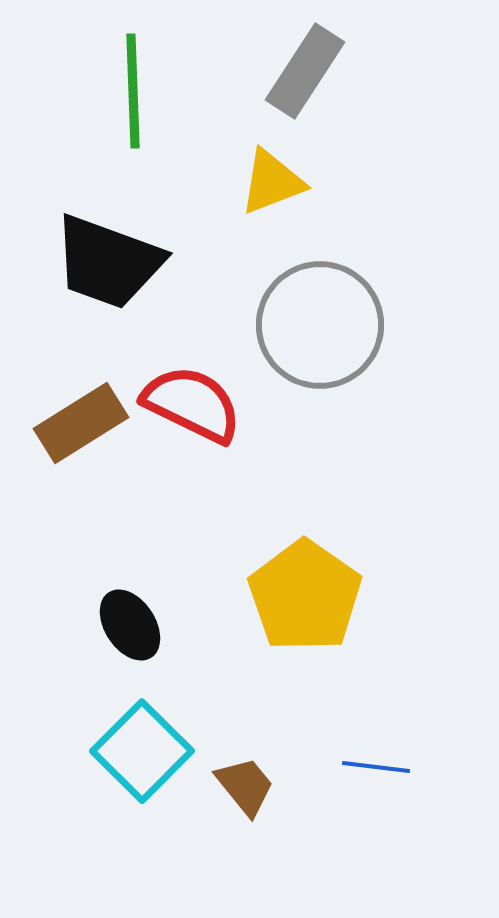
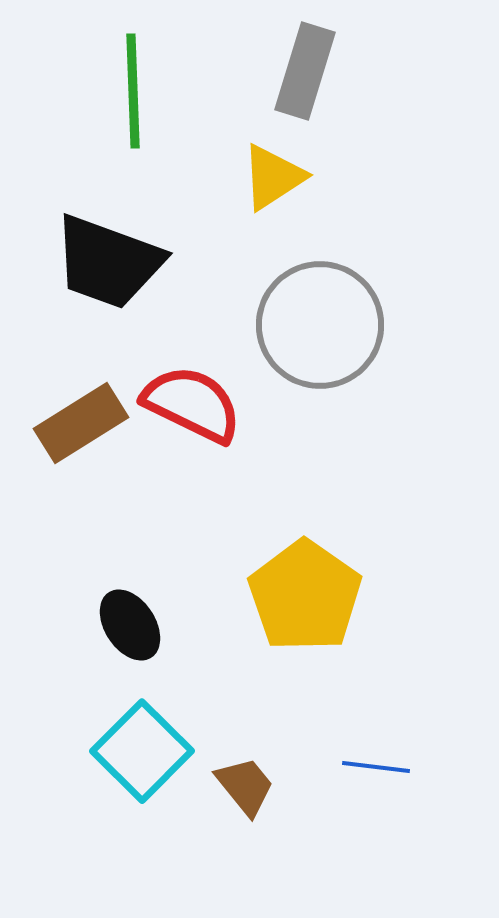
gray rectangle: rotated 16 degrees counterclockwise
yellow triangle: moved 1 px right, 5 px up; rotated 12 degrees counterclockwise
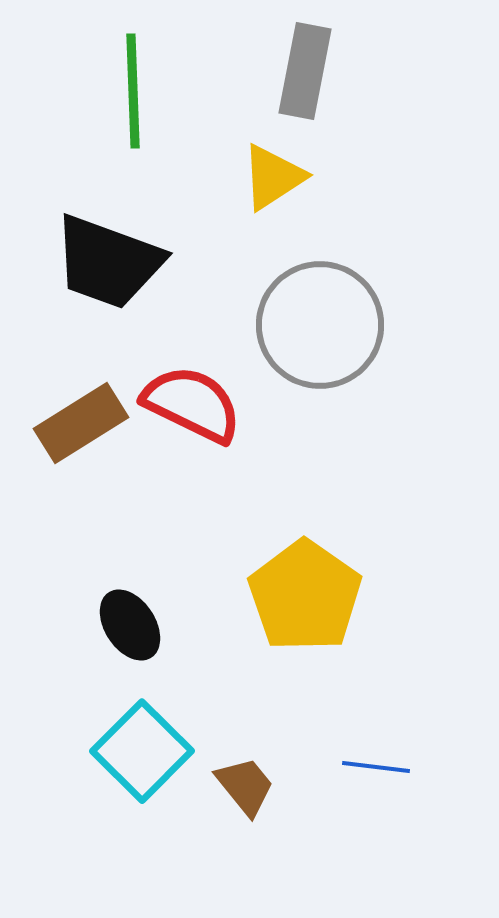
gray rectangle: rotated 6 degrees counterclockwise
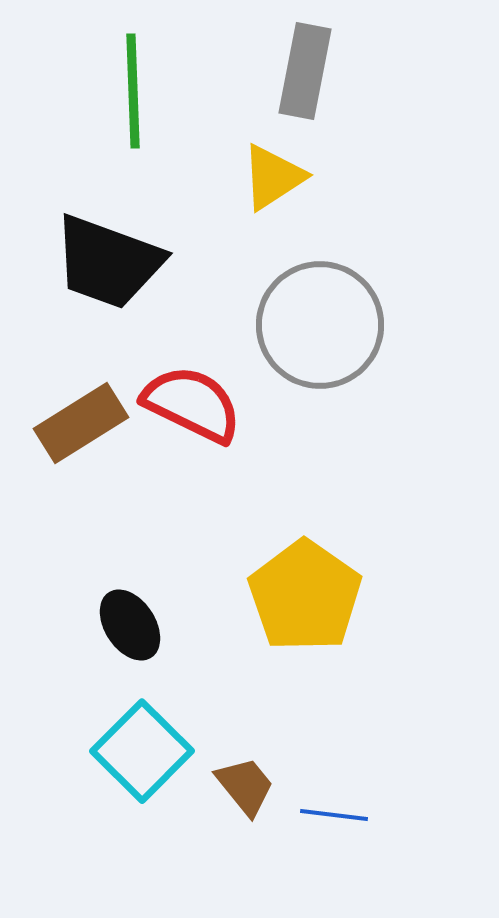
blue line: moved 42 px left, 48 px down
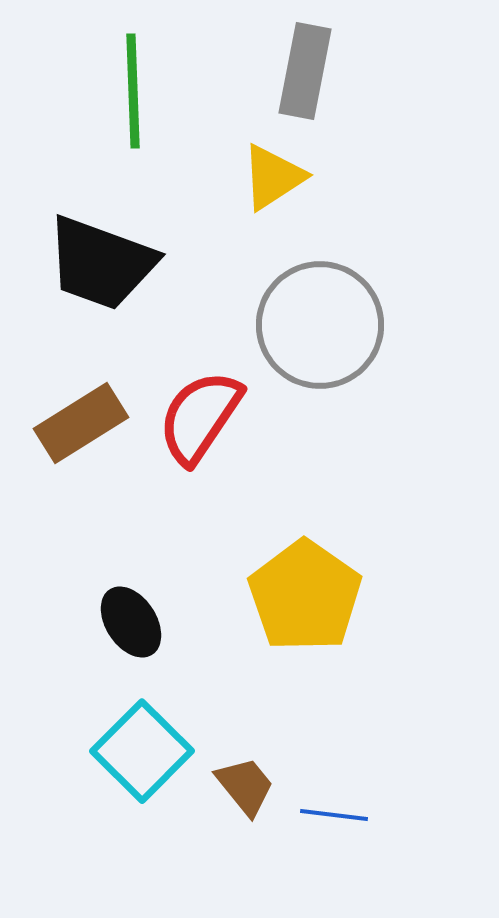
black trapezoid: moved 7 px left, 1 px down
red semicircle: moved 8 px right, 13 px down; rotated 82 degrees counterclockwise
black ellipse: moved 1 px right, 3 px up
